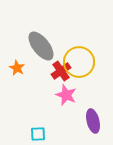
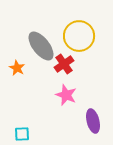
yellow circle: moved 26 px up
red cross: moved 3 px right, 7 px up
cyan square: moved 16 px left
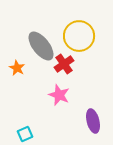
pink star: moved 7 px left
cyan square: moved 3 px right; rotated 21 degrees counterclockwise
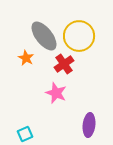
gray ellipse: moved 3 px right, 10 px up
orange star: moved 9 px right, 10 px up
pink star: moved 3 px left, 2 px up
purple ellipse: moved 4 px left, 4 px down; rotated 20 degrees clockwise
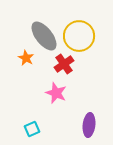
cyan square: moved 7 px right, 5 px up
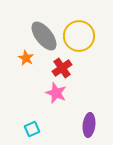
red cross: moved 2 px left, 4 px down
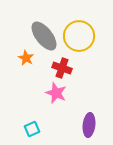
red cross: rotated 36 degrees counterclockwise
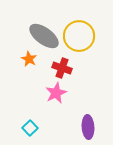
gray ellipse: rotated 16 degrees counterclockwise
orange star: moved 3 px right, 1 px down
pink star: rotated 25 degrees clockwise
purple ellipse: moved 1 px left, 2 px down; rotated 10 degrees counterclockwise
cyan square: moved 2 px left, 1 px up; rotated 21 degrees counterclockwise
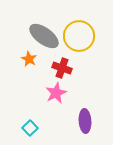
purple ellipse: moved 3 px left, 6 px up
